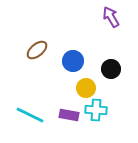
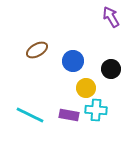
brown ellipse: rotated 10 degrees clockwise
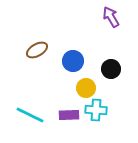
purple rectangle: rotated 12 degrees counterclockwise
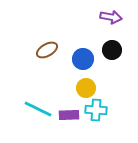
purple arrow: rotated 130 degrees clockwise
brown ellipse: moved 10 px right
blue circle: moved 10 px right, 2 px up
black circle: moved 1 px right, 19 px up
cyan line: moved 8 px right, 6 px up
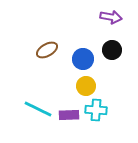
yellow circle: moved 2 px up
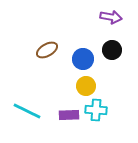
cyan line: moved 11 px left, 2 px down
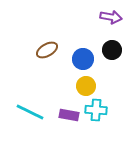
cyan line: moved 3 px right, 1 px down
purple rectangle: rotated 12 degrees clockwise
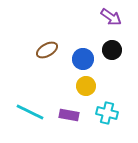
purple arrow: rotated 25 degrees clockwise
cyan cross: moved 11 px right, 3 px down; rotated 10 degrees clockwise
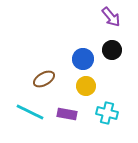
purple arrow: rotated 15 degrees clockwise
brown ellipse: moved 3 px left, 29 px down
purple rectangle: moved 2 px left, 1 px up
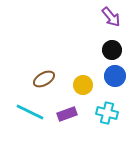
blue circle: moved 32 px right, 17 px down
yellow circle: moved 3 px left, 1 px up
purple rectangle: rotated 30 degrees counterclockwise
